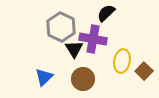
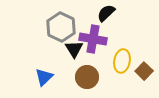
brown circle: moved 4 px right, 2 px up
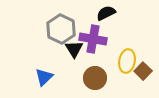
black semicircle: rotated 18 degrees clockwise
gray hexagon: moved 2 px down
yellow ellipse: moved 5 px right
brown square: moved 1 px left
brown circle: moved 8 px right, 1 px down
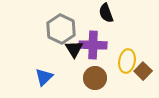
black semicircle: rotated 84 degrees counterclockwise
purple cross: moved 6 px down; rotated 8 degrees counterclockwise
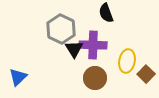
brown square: moved 3 px right, 3 px down
blue triangle: moved 26 px left
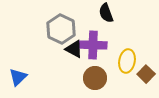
black triangle: rotated 30 degrees counterclockwise
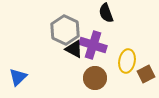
gray hexagon: moved 4 px right, 1 px down
purple cross: rotated 16 degrees clockwise
brown square: rotated 18 degrees clockwise
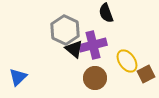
purple cross: rotated 32 degrees counterclockwise
black triangle: rotated 12 degrees clockwise
yellow ellipse: rotated 45 degrees counterclockwise
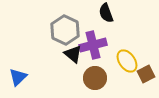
black triangle: moved 1 px left, 5 px down
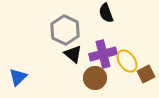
purple cross: moved 10 px right, 9 px down
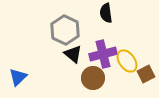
black semicircle: rotated 12 degrees clockwise
brown circle: moved 2 px left
